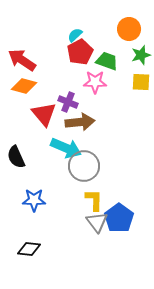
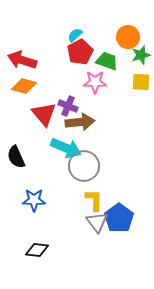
orange circle: moved 1 px left, 8 px down
red arrow: rotated 16 degrees counterclockwise
purple cross: moved 4 px down
black diamond: moved 8 px right, 1 px down
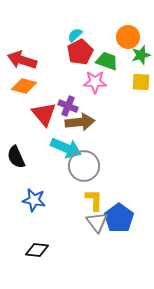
blue star: rotated 10 degrees clockwise
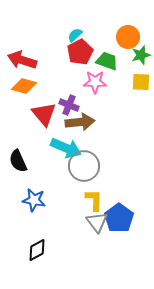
purple cross: moved 1 px right, 1 px up
black semicircle: moved 2 px right, 4 px down
black diamond: rotated 35 degrees counterclockwise
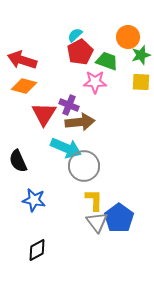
red triangle: rotated 12 degrees clockwise
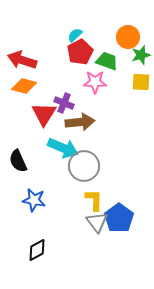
purple cross: moved 5 px left, 2 px up
cyan arrow: moved 3 px left
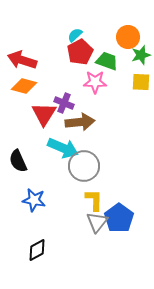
gray triangle: rotated 15 degrees clockwise
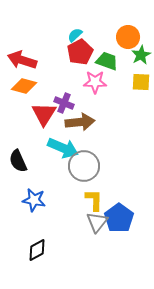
green star: rotated 12 degrees counterclockwise
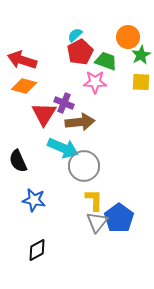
green trapezoid: moved 1 px left
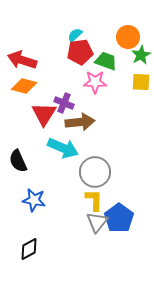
red pentagon: rotated 20 degrees clockwise
gray circle: moved 11 px right, 6 px down
black diamond: moved 8 px left, 1 px up
